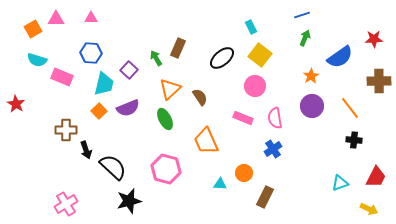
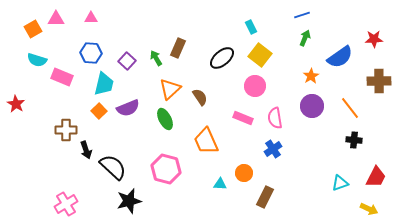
purple square at (129, 70): moved 2 px left, 9 px up
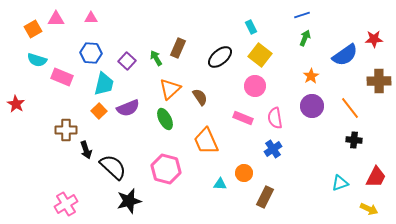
blue semicircle at (340, 57): moved 5 px right, 2 px up
black ellipse at (222, 58): moved 2 px left, 1 px up
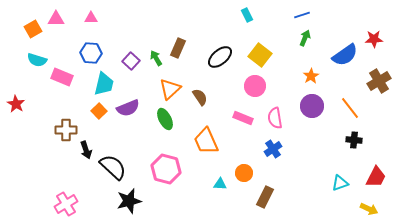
cyan rectangle at (251, 27): moved 4 px left, 12 px up
purple square at (127, 61): moved 4 px right
brown cross at (379, 81): rotated 30 degrees counterclockwise
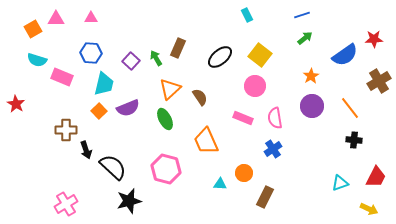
green arrow at (305, 38): rotated 28 degrees clockwise
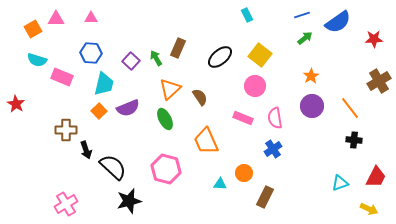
blue semicircle at (345, 55): moved 7 px left, 33 px up
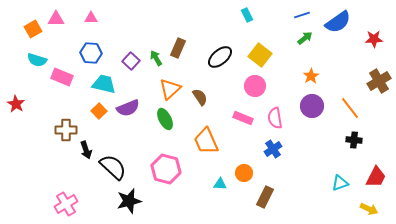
cyan trapezoid at (104, 84): rotated 90 degrees counterclockwise
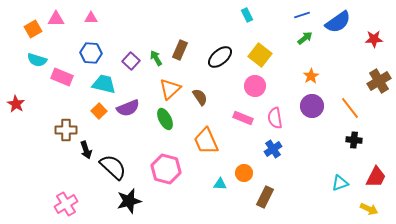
brown rectangle at (178, 48): moved 2 px right, 2 px down
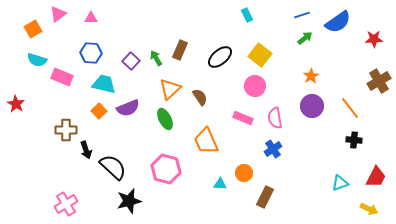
pink triangle at (56, 19): moved 2 px right, 5 px up; rotated 36 degrees counterclockwise
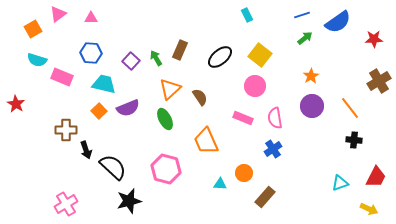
brown rectangle at (265, 197): rotated 15 degrees clockwise
